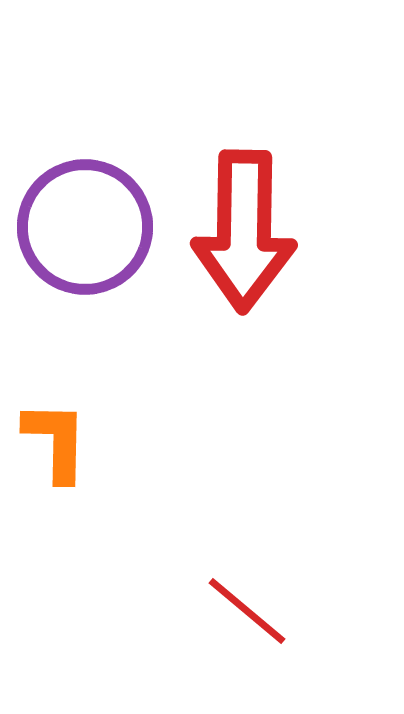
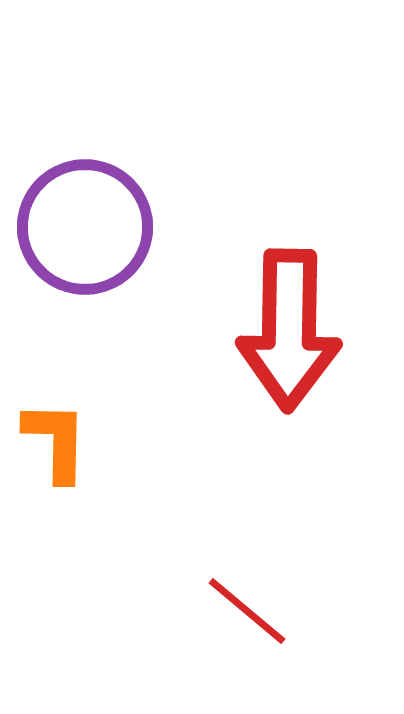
red arrow: moved 45 px right, 99 px down
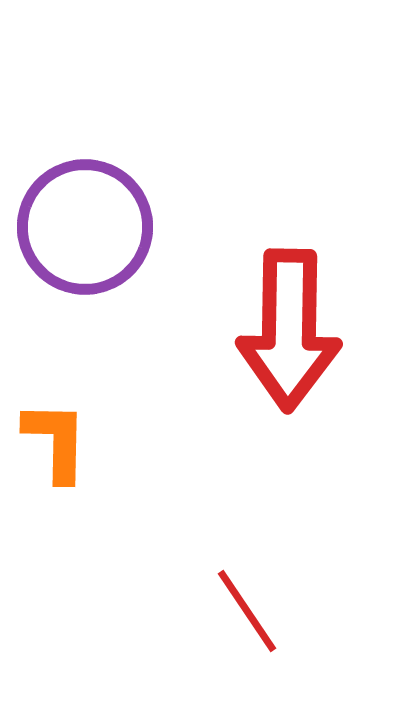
red line: rotated 16 degrees clockwise
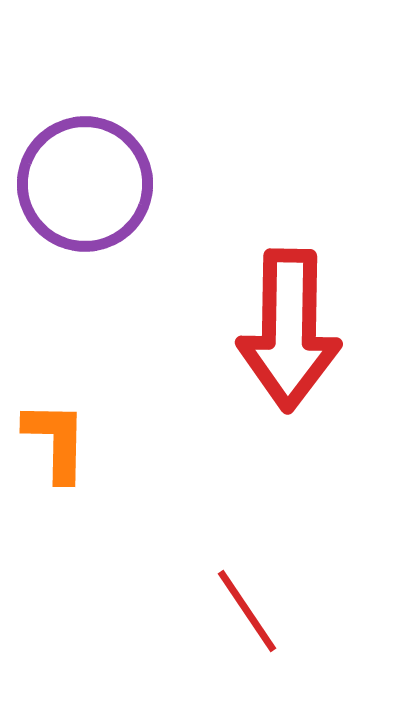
purple circle: moved 43 px up
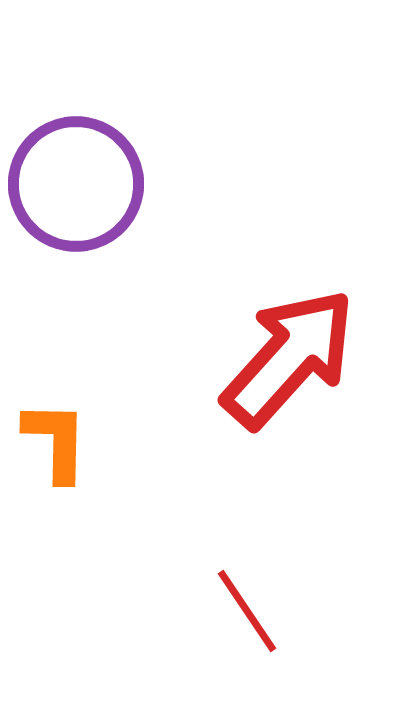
purple circle: moved 9 px left
red arrow: moved 28 px down; rotated 139 degrees counterclockwise
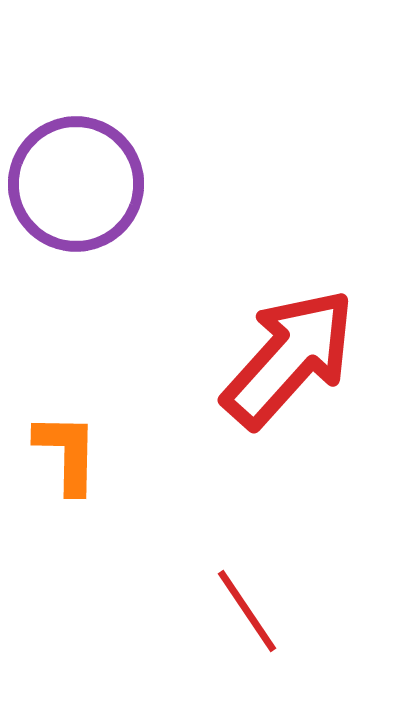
orange L-shape: moved 11 px right, 12 px down
